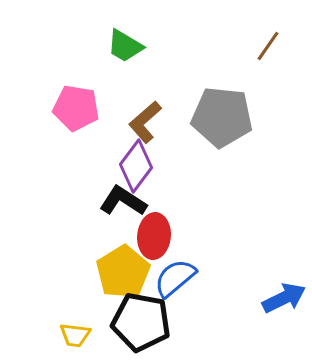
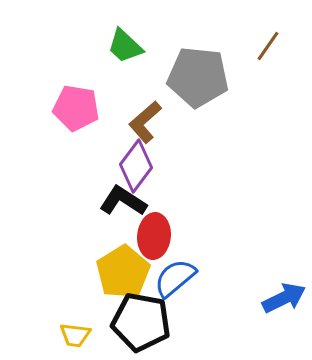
green trapezoid: rotated 12 degrees clockwise
gray pentagon: moved 24 px left, 40 px up
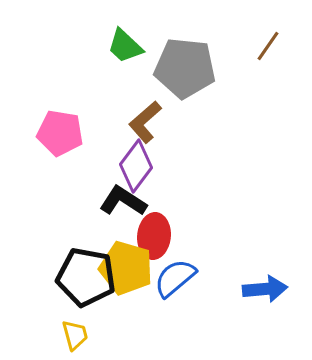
gray pentagon: moved 13 px left, 9 px up
pink pentagon: moved 16 px left, 25 px down
yellow pentagon: moved 3 px right, 4 px up; rotated 24 degrees counterclockwise
blue arrow: moved 19 px left, 9 px up; rotated 21 degrees clockwise
black pentagon: moved 55 px left, 45 px up
yellow trapezoid: rotated 112 degrees counterclockwise
